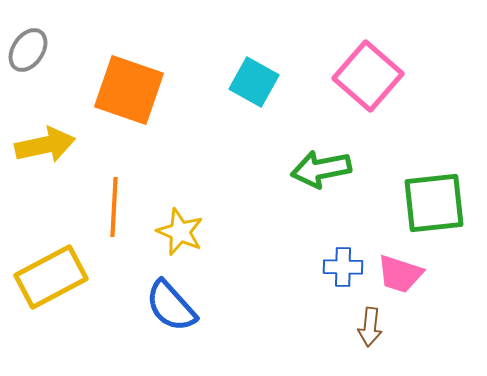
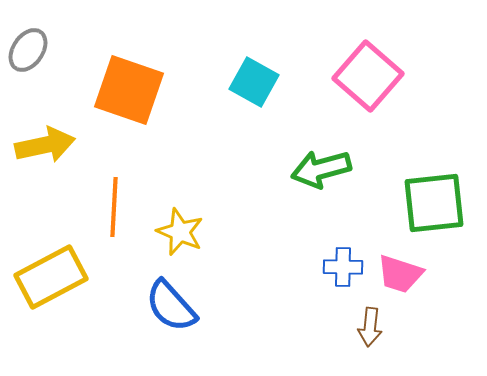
green arrow: rotated 4 degrees counterclockwise
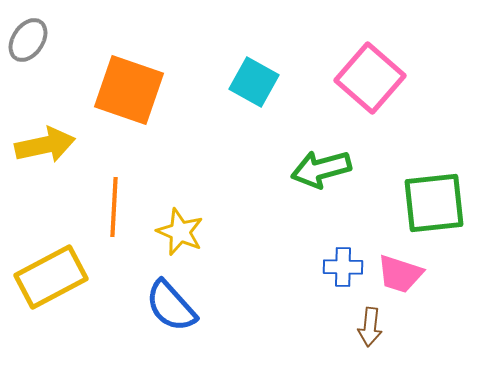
gray ellipse: moved 10 px up
pink square: moved 2 px right, 2 px down
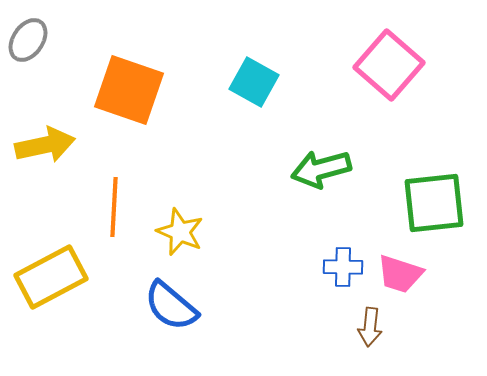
pink square: moved 19 px right, 13 px up
blue semicircle: rotated 8 degrees counterclockwise
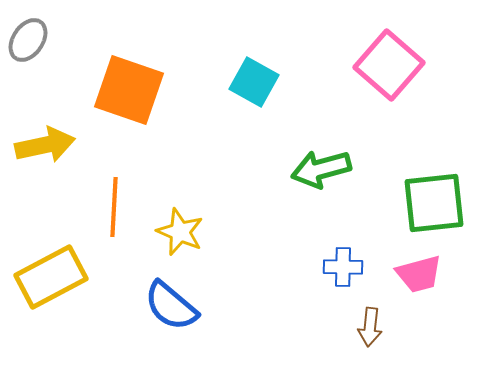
pink trapezoid: moved 19 px right; rotated 33 degrees counterclockwise
